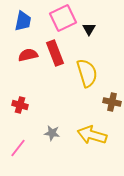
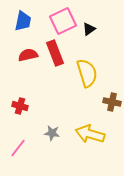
pink square: moved 3 px down
black triangle: rotated 24 degrees clockwise
red cross: moved 1 px down
yellow arrow: moved 2 px left, 1 px up
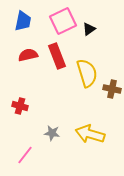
red rectangle: moved 2 px right, 3 px down
brown cross: moved 13 px up
pink line: moved 7 px right, 7 px down
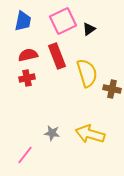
red cross: moved 7 px right, 28 px up; rotated 28 degrees counterclockwise
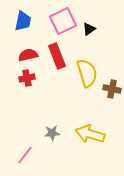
gray star: rotated 14 degrees counterclockwise
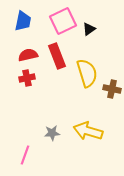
yellow arrow: moved 2 px left, 3 px up
pink line: rotated 18 degrees counterclockwise
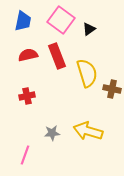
pink square: moved 2 px left, 1 px up; rotated 28 degrees counterclockwise
red cross: moved 18 px down
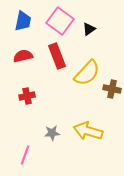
pink square: moved 1 px left, 1 px down
red semicircle: moved 5 px left, 1 px down
yellow semicircle: rotated 60 degrees clockwise
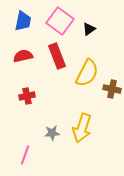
yellow semicircle: rotated 16 degrees counterclockwise
yellow arrow: moved 6 px left, 3 px up; rotated 88 degrees counterclockwise
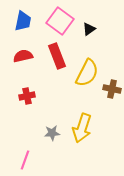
pink line: moved 5 px down
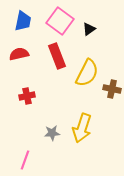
red semicircle: moved 4 px left, 2 px up
